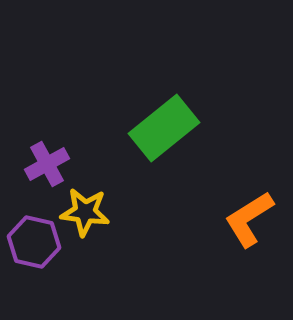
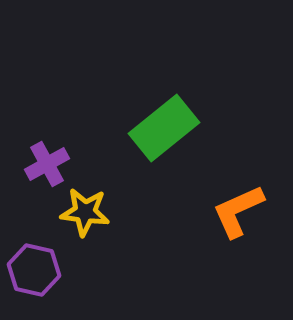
orange L-shape: moved 11 px left, 8 px up; rotated 8 degrees clockwise
purple hexagon: moved 28 px down
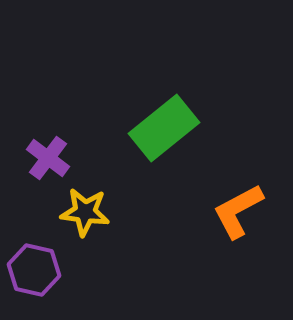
purple cross: moved 1 px right, 6 px up; rotated 24 degrees counterclockwise
orange L-shape: rotated 4 degrees counterclockwise
